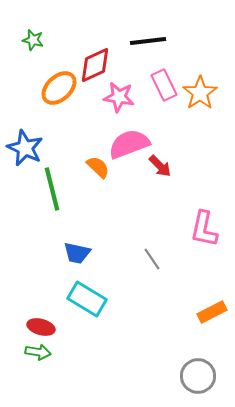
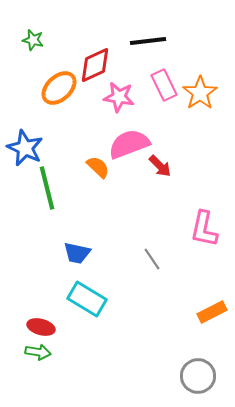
green line: moved 5 px left, 1 px up
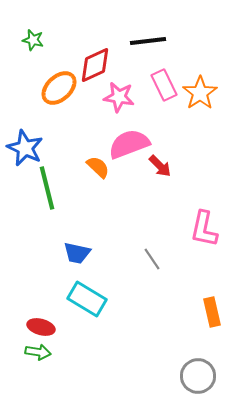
orange rectangle: rotated 76 degrees counterclockwise
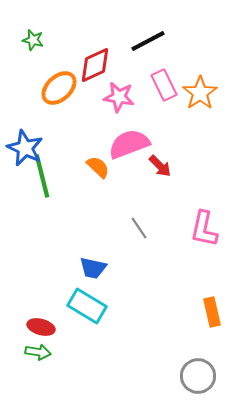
black line: rotated 21 degrees counterclockwise
green line: moved 5 px left, 12 px up
blue trapezoid: moved 16 px right, 15 px down
gray line: moved 13 px left, 31 px up
cyan rectangle: moved 7 px down
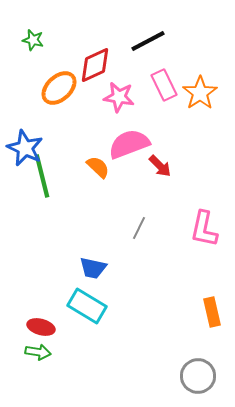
gray line: rotated 60 degrees clockwise
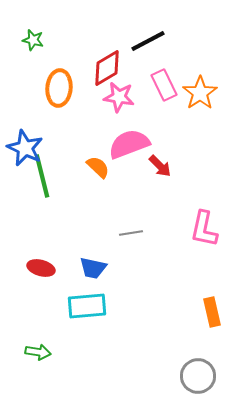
red diamond: moved 12 px right, 3 px down; rotated 6 degrees counterclockwise
orange ellipse: rotated 42 degrees counterclockwise
gray line: moved 8 px left, 5 px down; rotated 55 degrees clockwise
cyan rectangle: rotated 36 degrees counterclockwise
red ellipse: moved 59 px up
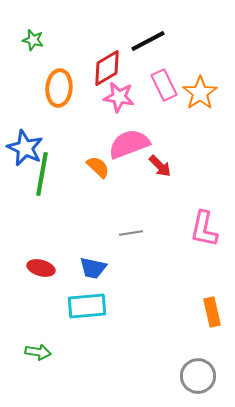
green line: moved 2 px up; rotated 24 degrees clockwise
